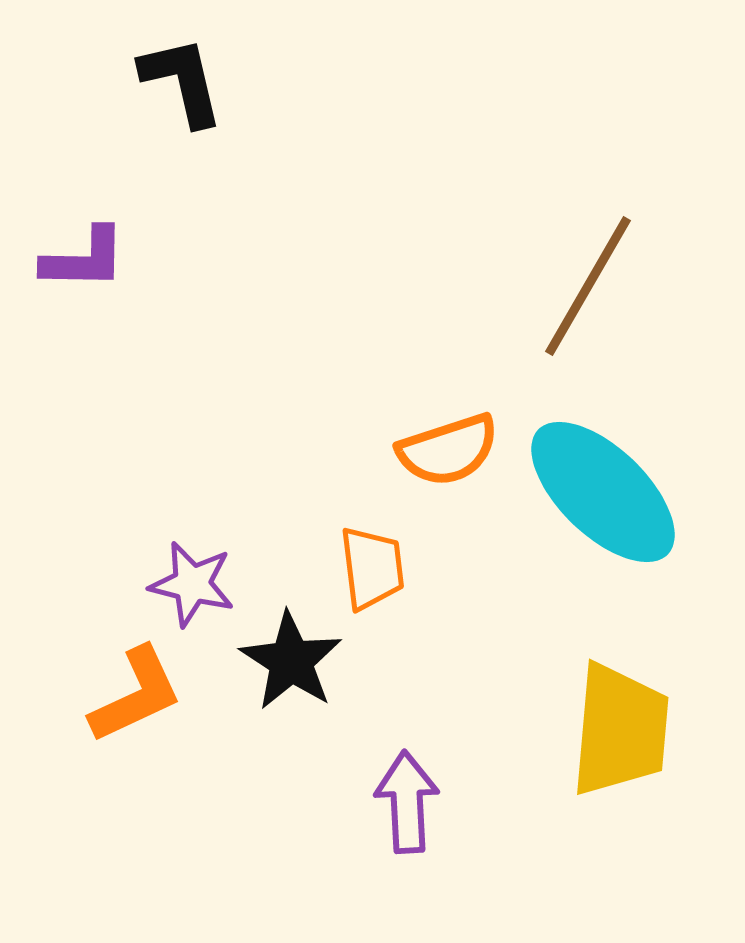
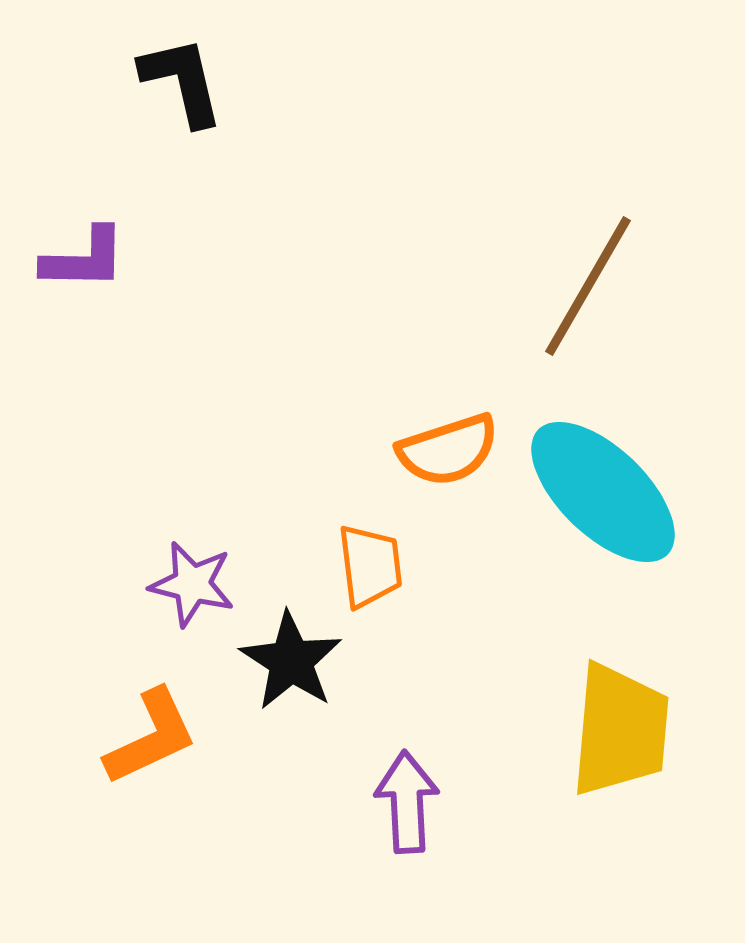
orange trapezoid: moved 2 px left, 2 px up
orange L-shape: moved 15 px right, 42 px down
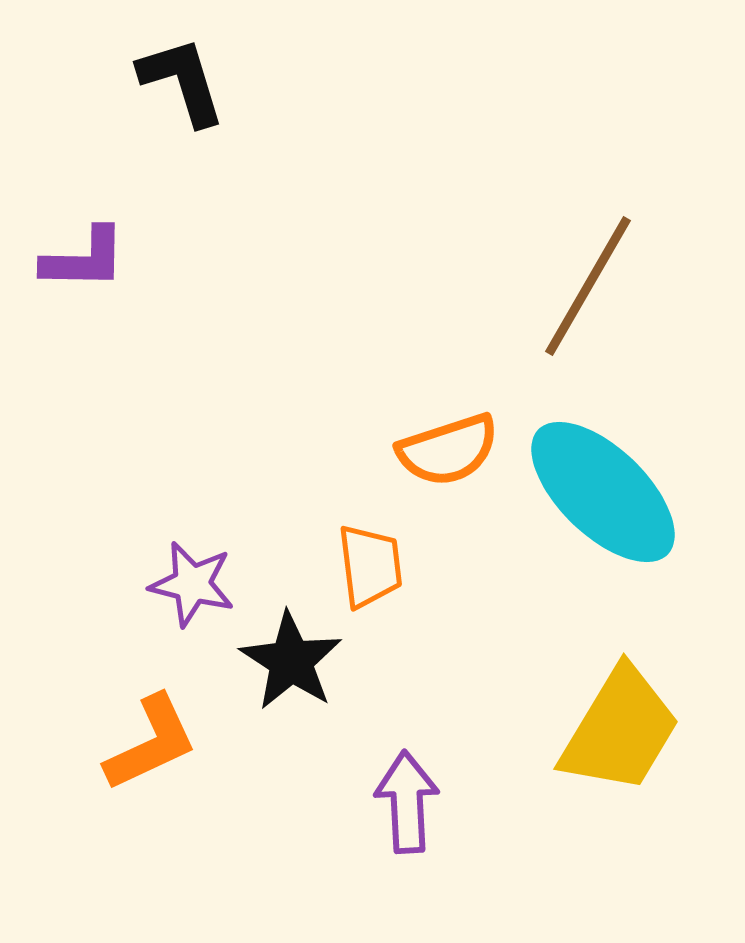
black L-shape: rotated 4 degrees counterclockwise
yellow trapezoid: rotated 26 degrees clockwise
orange L-shape: moved 6 px down
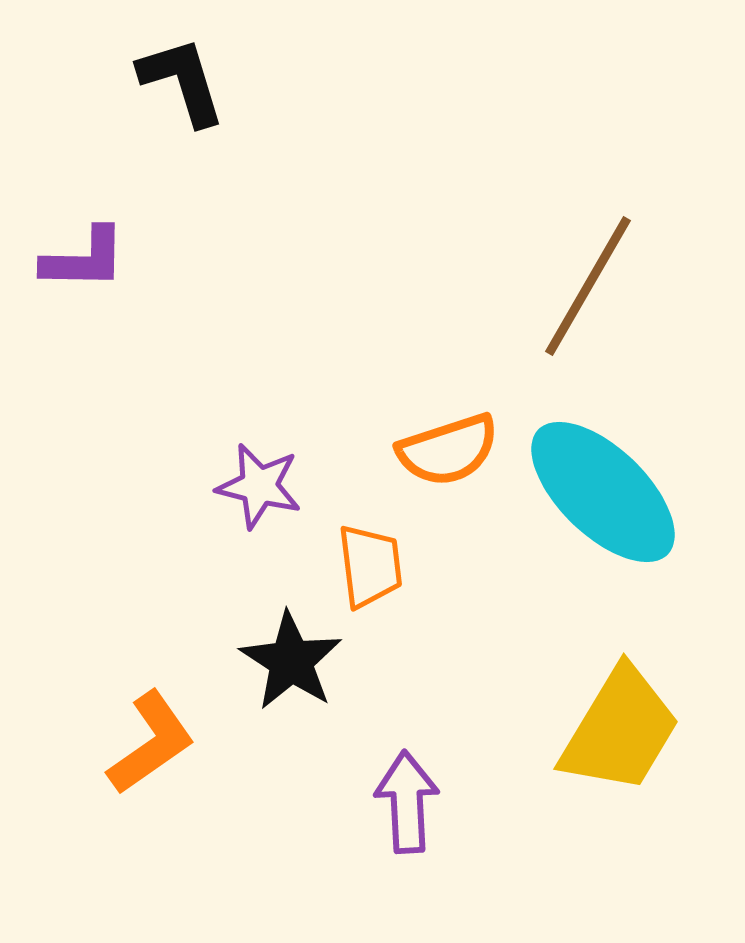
purple star: moved 67 px right, 98 px up
orange L-shape: rotated 10 degrees counterclockwise
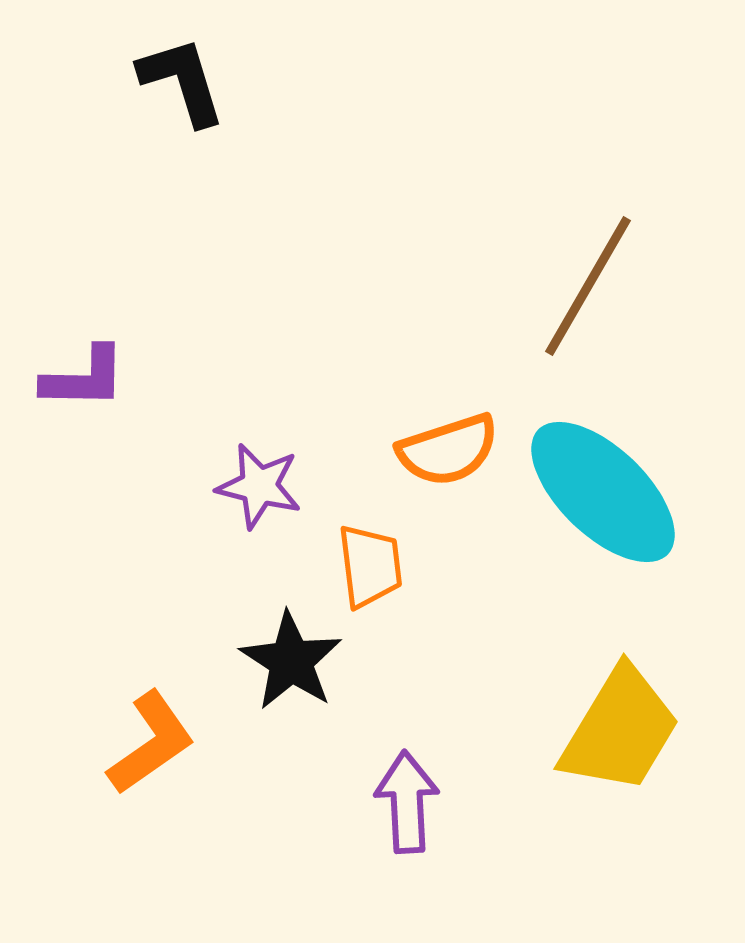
purple L-shape: moved 119 px down
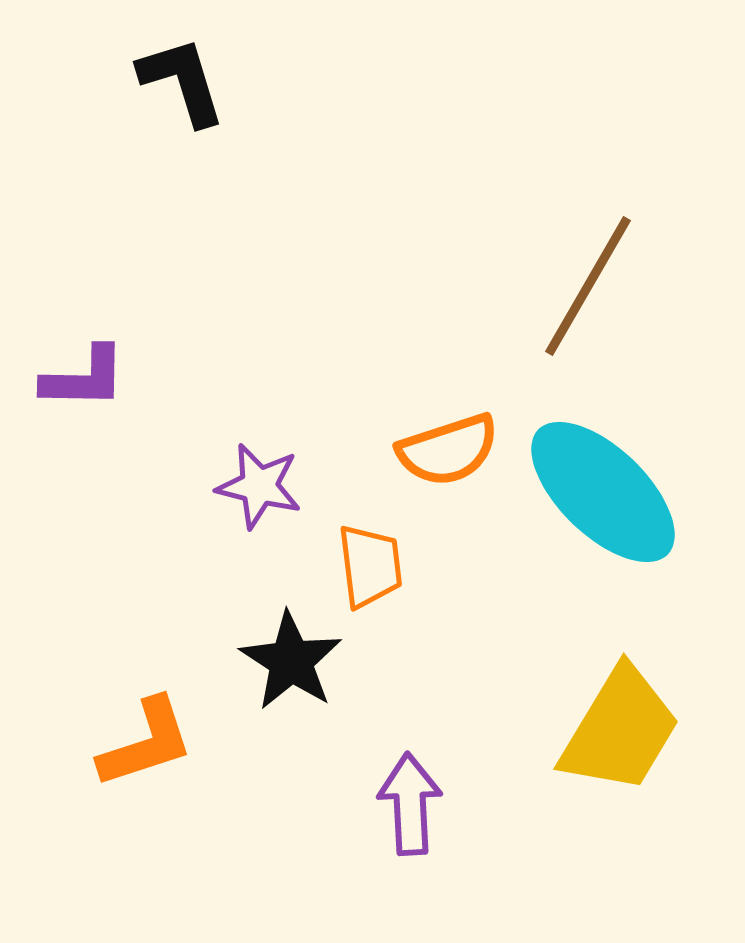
orange L-shape: moved 5 px left; rotated 17 degrees clockwise
purple arrow: moved 3 px right, 2 px down
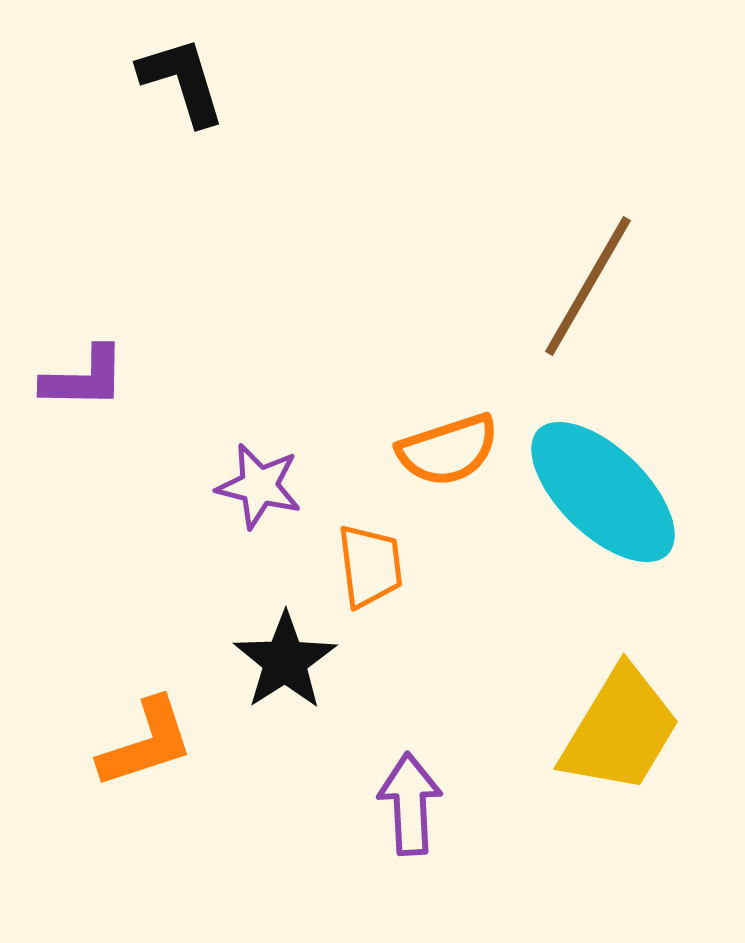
black star: moved 6 px left; rotated 6 degrees clockwise
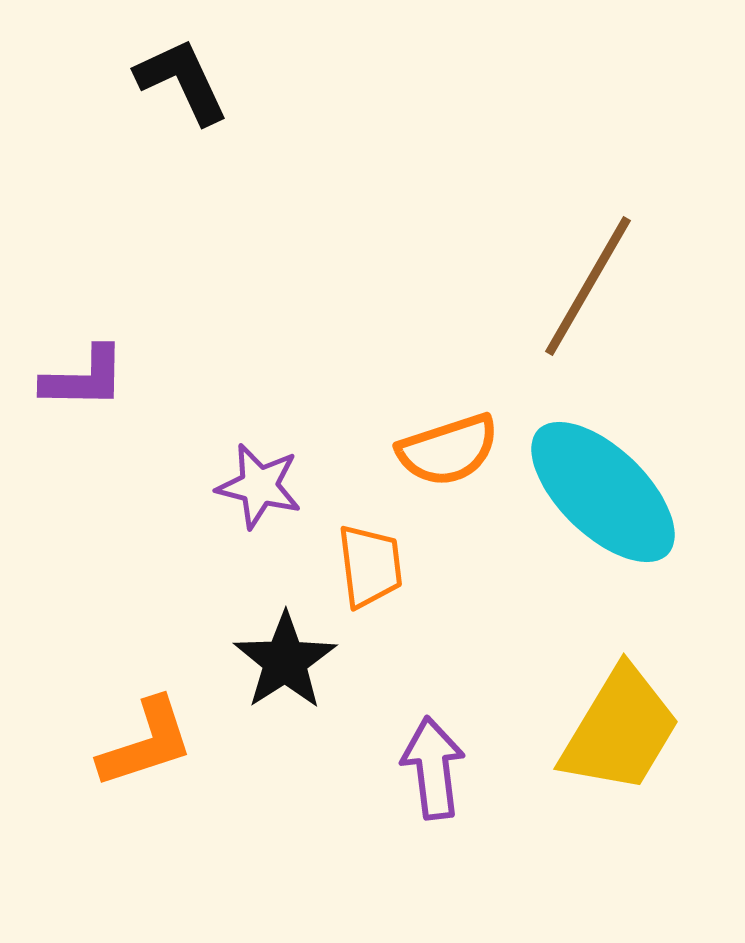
black L-shape: rotated 8 degrees counterclockwise
purple arrow: moved 23 px right, 36 px up; rotated 4 degrees counterclockwise
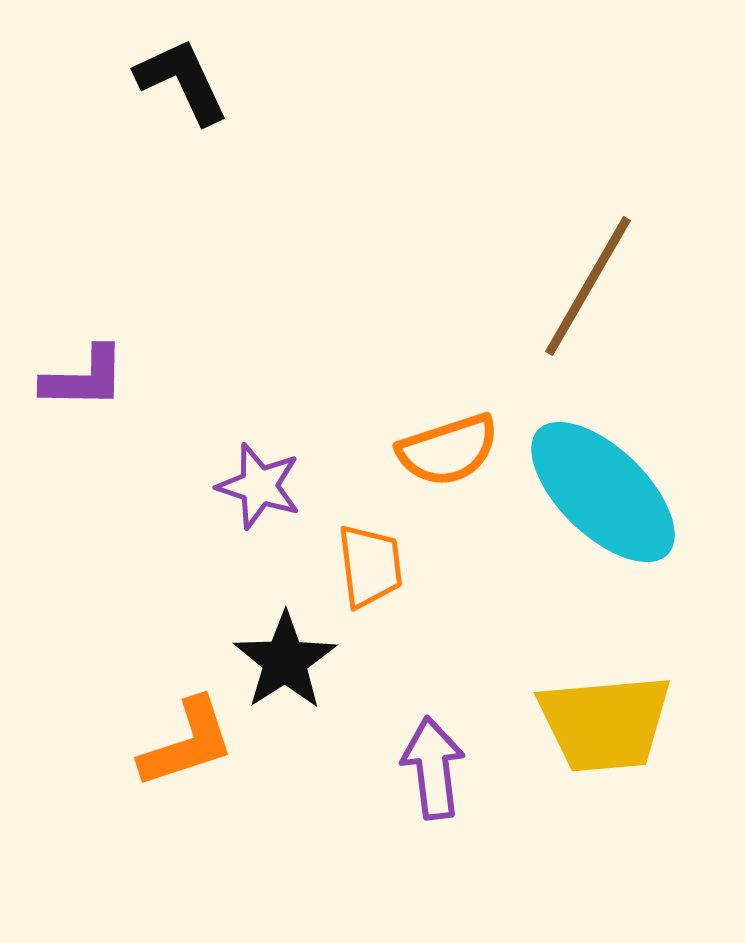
purple star: rotated 4 degrees clockwise
yellow trapezoid: moved 15 px left, 7 px up; rotated 54 degrees clockwise
orange L-shape: moved 41 px right
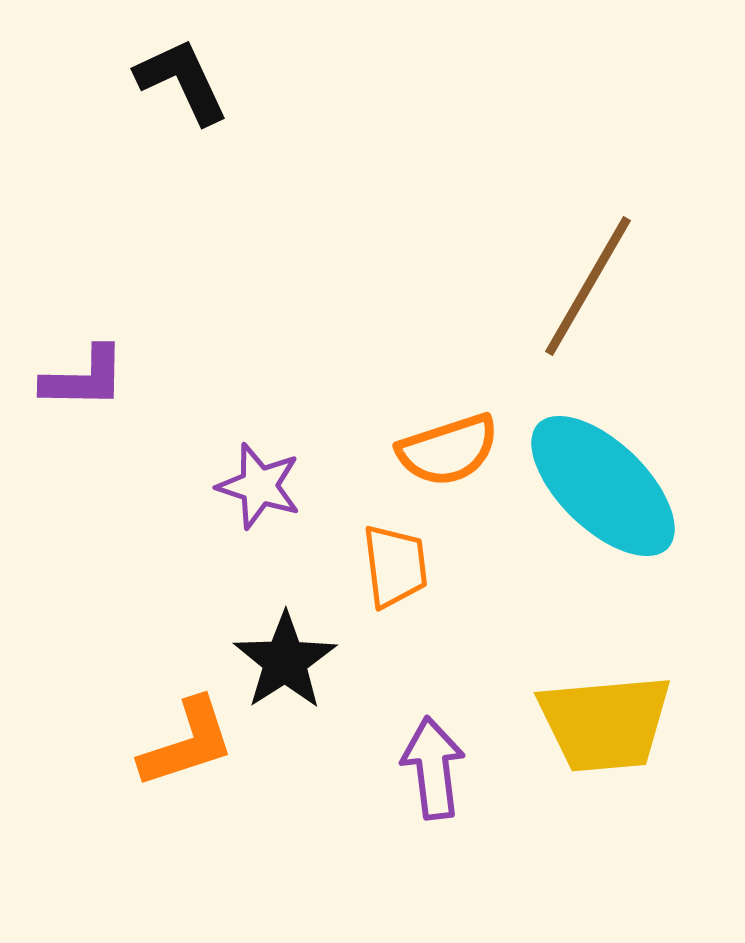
cyan ellipse: moved 6 px up
orange trapezoid: moved 25 px right
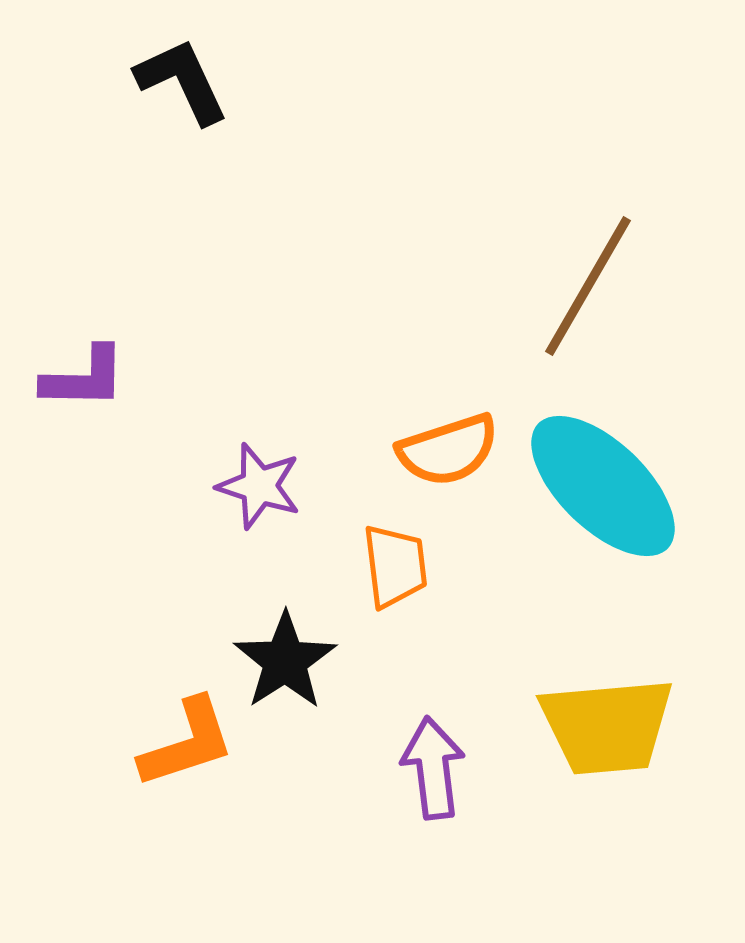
yellow trapezoid: moved 2 px right, 3 px down
